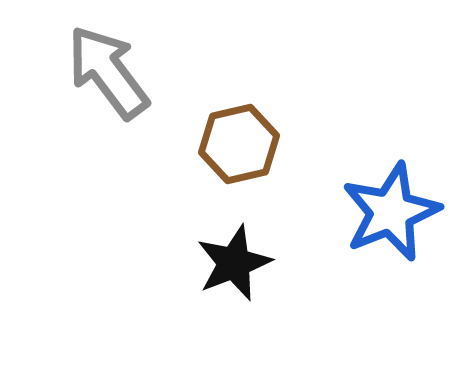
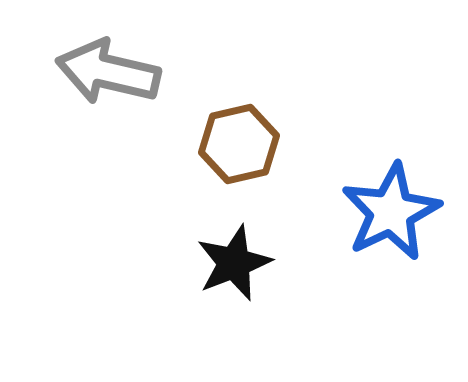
gray arrow: rotated 40 degrees counterclockwise
blue star: rotated 4 degrees counterclockwise
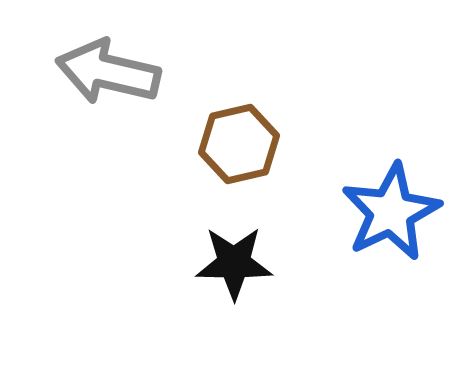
black star: rotated 22 degrees clockwise
